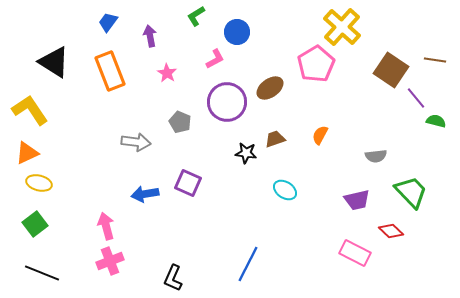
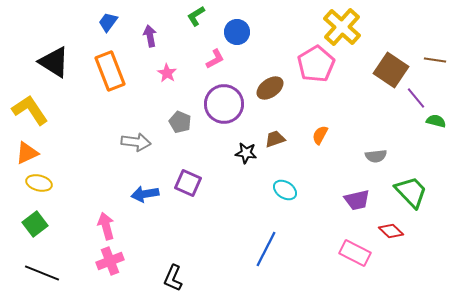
purple circle: moved 3 px left, 2 px down
blue line: moved 18 px right, 15 px up
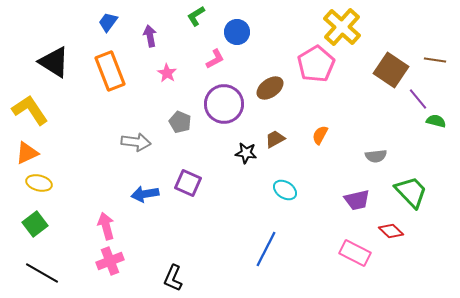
purple line: moved 2 px right, 1 px down
brown trapezoid: rotated 10 degrees counterclockwise
black line: rotated 8 degrees clockwise
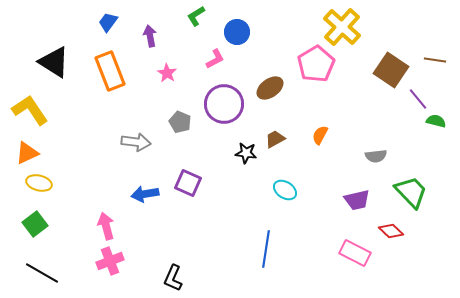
blue line: rotated 18 degrees counterclockwise
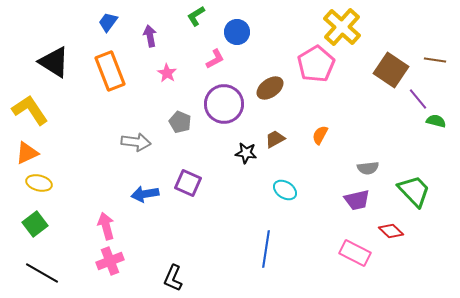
gray semicircle: moved 8 px left, 12 px down
green trapezoid: moved 3 px right, 1 px up
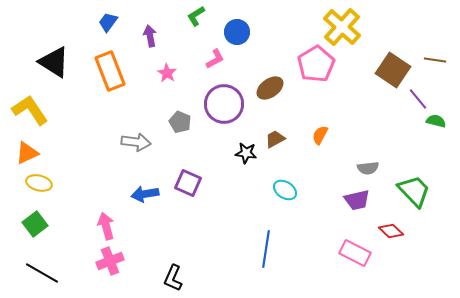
brown square: moved 2 px right
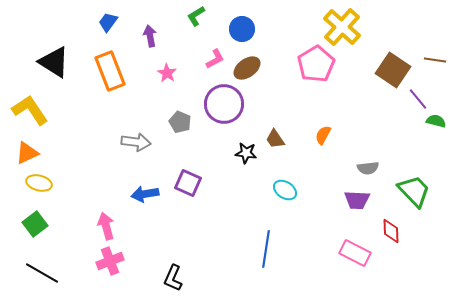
blue circle: moved 5 px right, 3 px up
brown ellipse: moved 23 px left, 20 px up
orange semicircle: moved 3 px right
brown trapezoid: rotated 95 degrees counterclockwise
purple trapezoid: rotated 16 degrees clockwise
red diamond: rotated 45 degrees clockwise
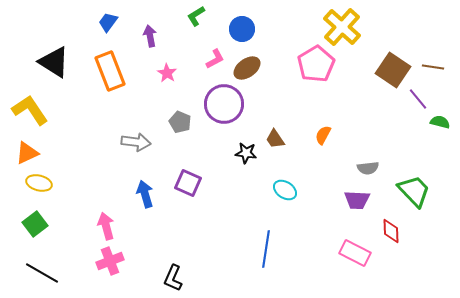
brown line: moved 2 px left, 7 px down
green semicircle: moved 4 px right, 1 px down
blue arrow: rotated 84 degrees clockwise
